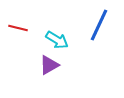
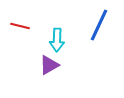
red line: moved 2 px right, 2 px up
cyan arrow: rotated 60 degrees clockwise
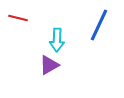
red line: moved 2 px left, 8 px up
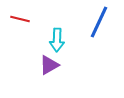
red line: moved 2 px right, 1 px down
blue line: moved 3 px up
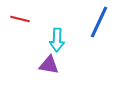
purple triangle: rotated 40 degrees clockwise
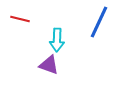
purple triangle: rotated 10 degrees clockwise
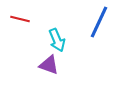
cyan arrow: rotated 25 degrees counterclockwise
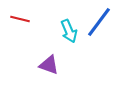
blue line: rotated 12 degrees clockwise
cyan arrow: moved 12 px right, 9 px up
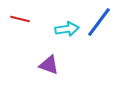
cyan arrow: moved 2 px left, 2 px up; rotated 75 degrees counterclockwise
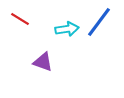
red line: rotated 18 degrees clockwise
purple triangle: moved 6 px left, 3 px up
